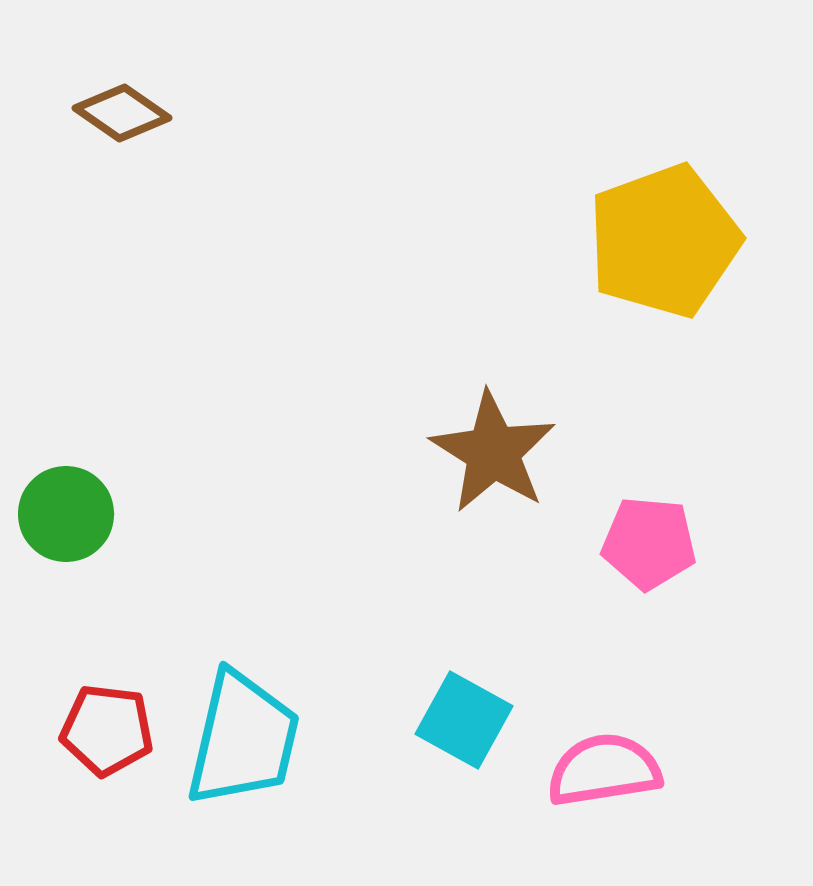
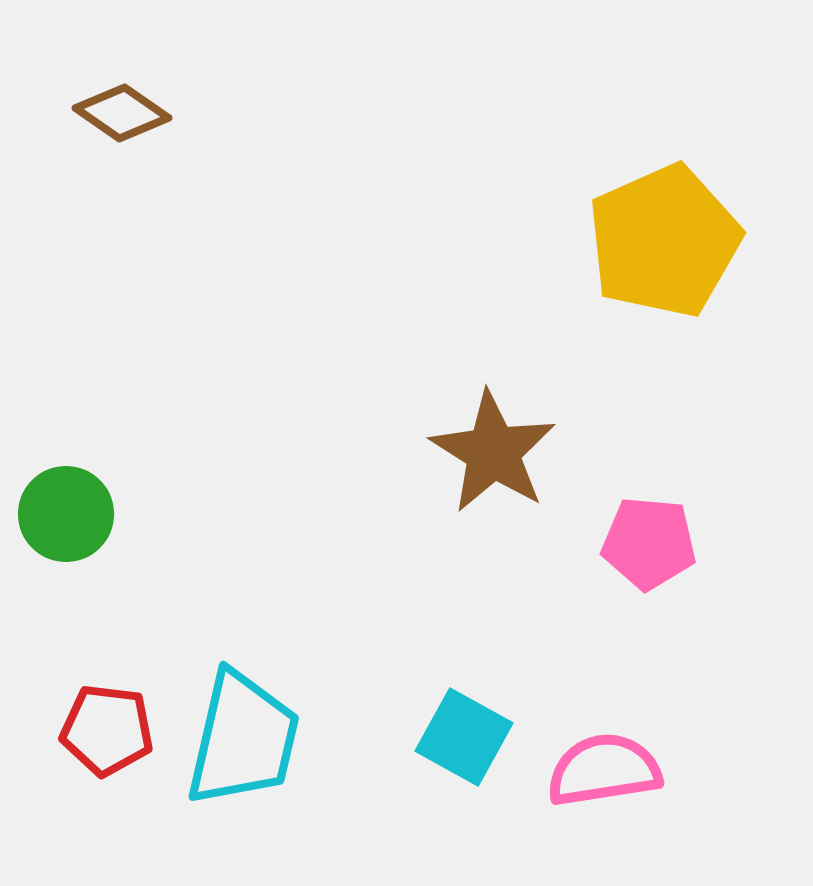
yellow pentagon: rotated 4 degrees counterclockwise
cyan square: moved 17 px down
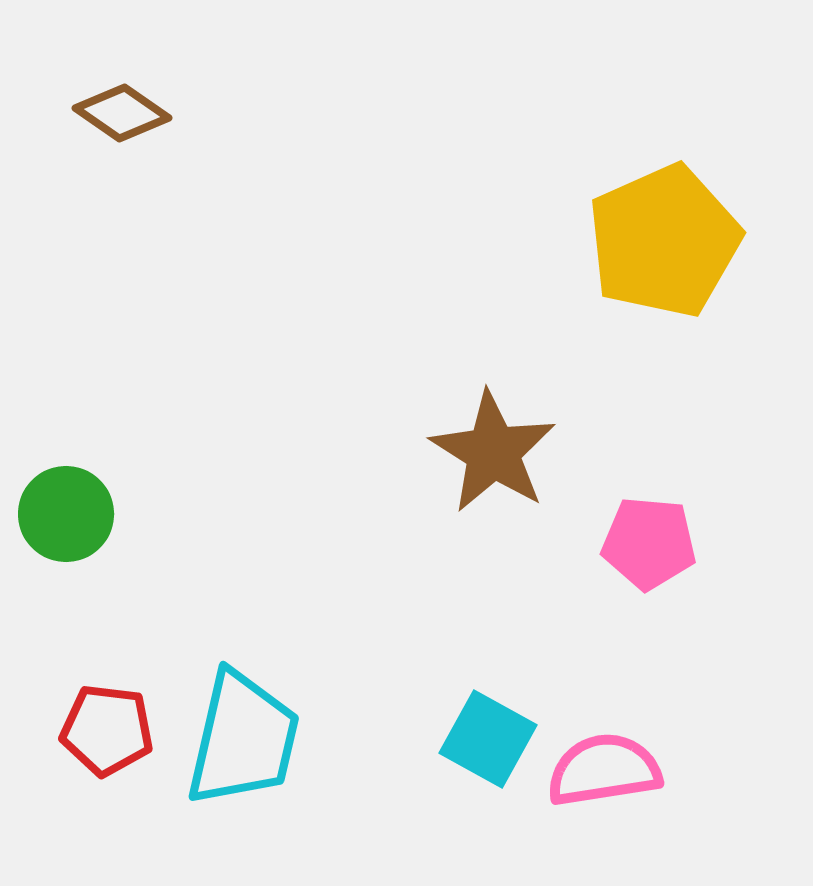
cyan square: moved 24 px right, 2 px down
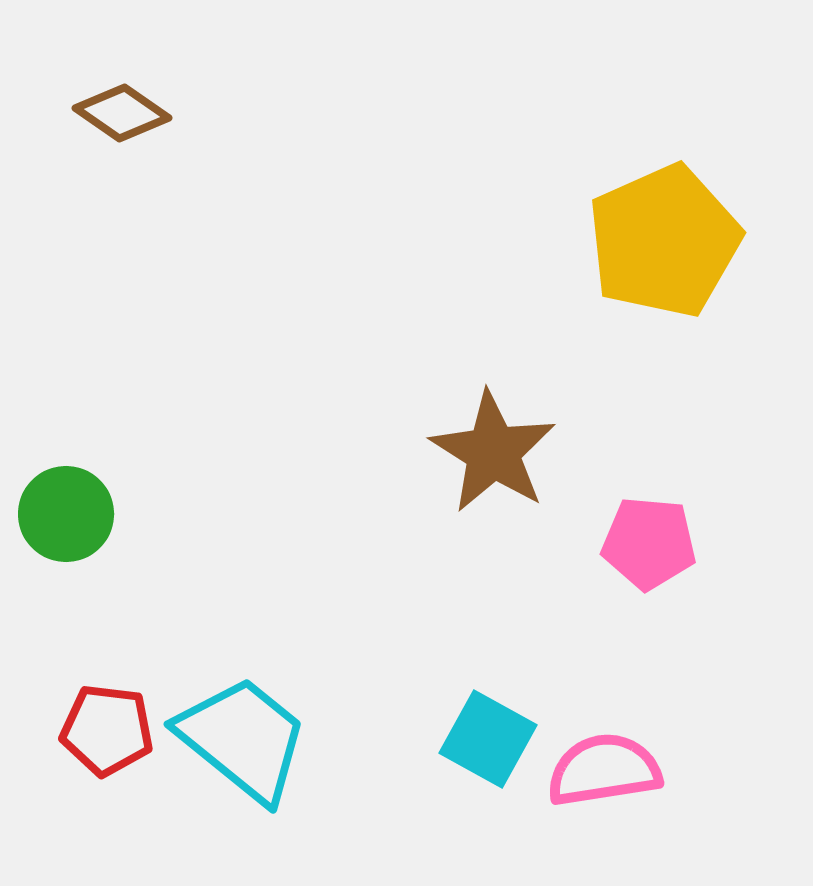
cyan trapezoid: rotated 64 degrees counterclockwise
